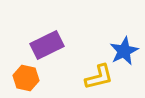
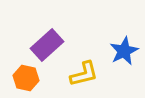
purple rectangle: rotated 16 degrees counterclockwise
yellow L-shape: moved 15 px left, 3 px up
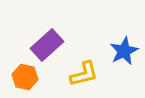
orange hexagon: moved 1 px left, 1 px up
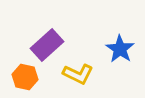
blue star: moved 4 px left, 2 px up; rotated 12 degrees counterclockwise
yellow L-shape: moved 6 px left; rotated 40 degrees clockwise
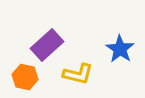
yellow L-shape: rotated 12 degrees counterclockwise
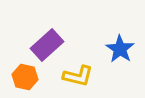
yellow L-shape: moved 2 px down
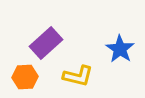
purple rectangle: moved 1 px left, 2 px up
orange hexagon: rotated 15 degrees counterclockwise
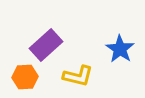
purple rectangle: moved 2 px down
